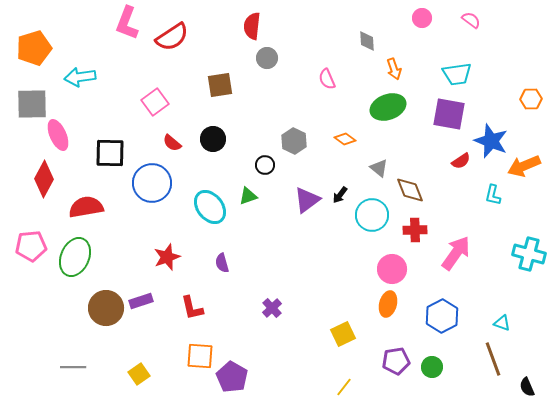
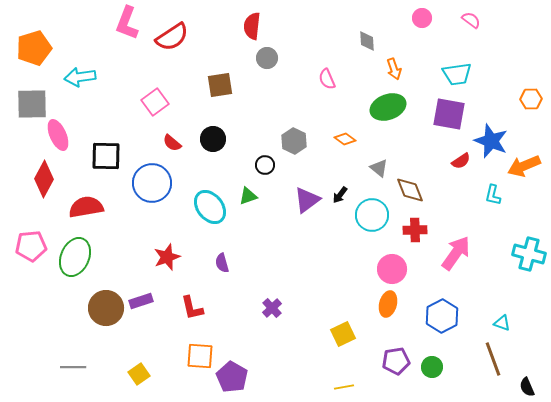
black square at (110, 153): moved 4 px left, 3 px down
yellow line at (344, 387): rotated 42 degrees clockwise
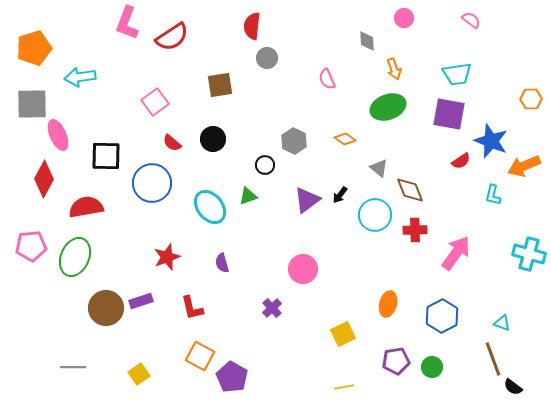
pink circle at (422, 18): moved 18 px left
cyan circle at (372, 215): moved 3 px right
pink circle at (392, 269): moved 89 px left
orange square at (200, 356): rotated 24 degrees clockwise
black semicircle at (527, 387): moved 14 px left; rotated 30 degrees counterclockwise
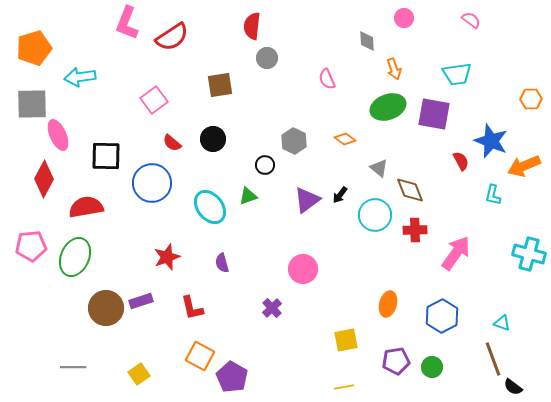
pink square at (155, 102): moved 1 px left, 2 px up
purple square at (449, 114): moved 15 px left
red semicircle at (461, 161): rotated 84 degrees counterclockwise
yellow square at (343, 334): moved 3 px right, 6 px down; rotated 15 degrees clockwise
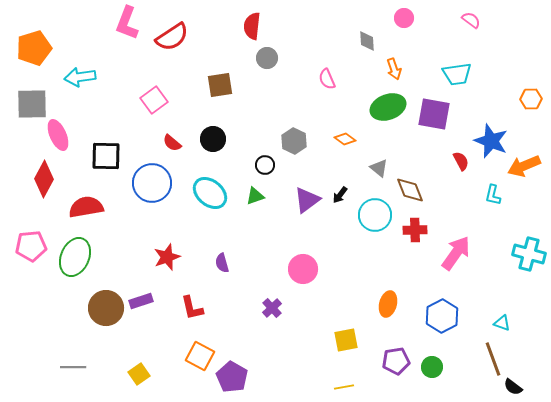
green triangle at (248, 196): moved 7 px right
cyan ellipse at (210, 207): moved 14 px up; rotated 12 degrees counterclockwise
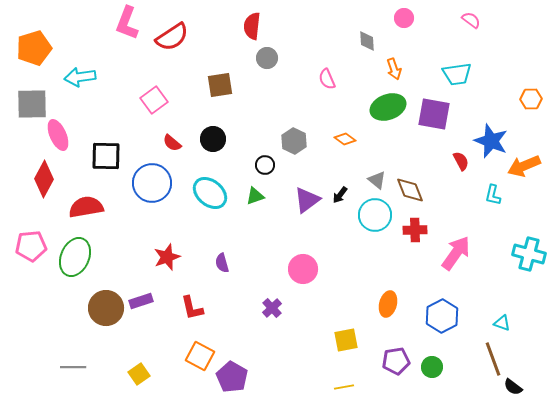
gray triangle at (379, 168): moved 2 px left, 12 px down
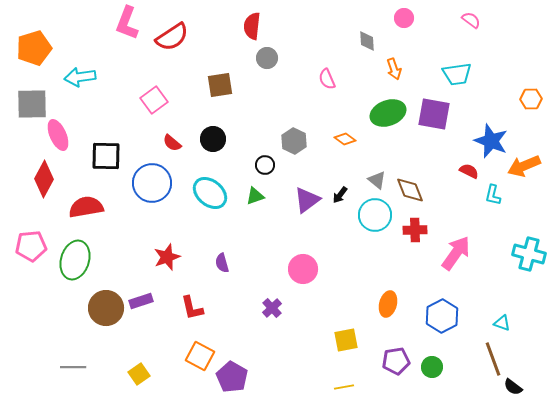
green ellipse at (388, 107): moved 6 px down
red semicircle at (461, 161): moved 8 px right, 10 px down; rotated 36 degrees counterclockwise
green ellipse at (75, 257): moved 3 px down; rotated 6 degrees counterclockwise
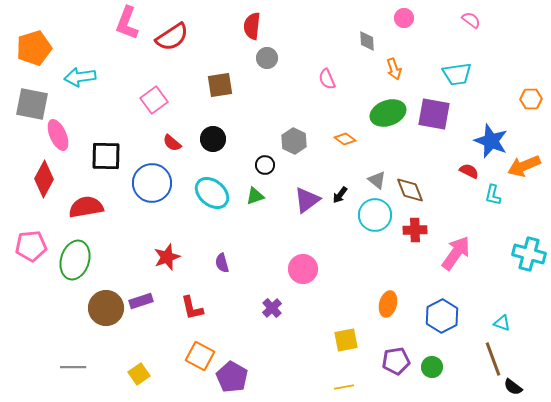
gray square at (32, 104): rotated 12 degrees clockwise
cyan ellipse at (210, 193): moved 2 px right
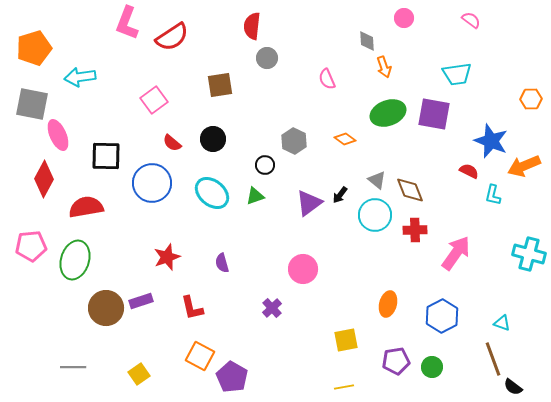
orange arrow at (394, 69): moved 10 px left, 2 px up
purple triangle at (307, 200): moved 2 px right, 3 px down
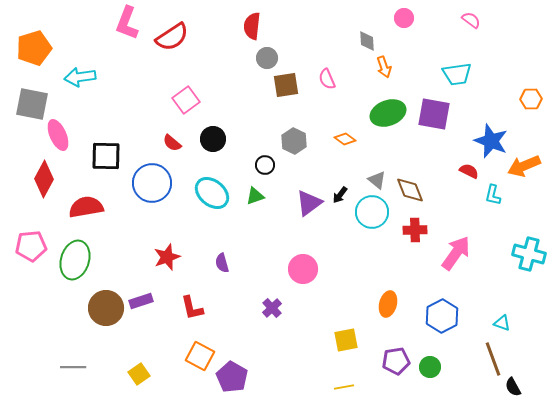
brown square at (220, 85): moved 66 px right
pink square at (154, 100): moved 32 px right
cyan circle at (375, 215): moved 3 px left, 3 px up
green circle at (432, 367): moved 2 px left
black semicircle at (513, 387): rotated 24 degrees clockwise
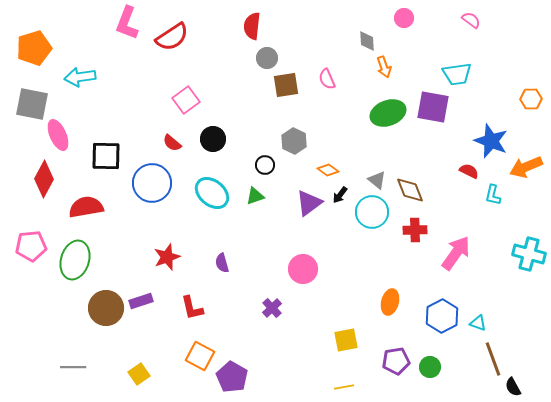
purple square at (434, 114): moved 1 px left, 7 px up
orange diamond at (345, 139): moved 17 px left, 31 px down
orange arrow at (524, 166): moved 2 px right, 1 px down
orange ellipse at (388, 304): moved 2 px right, 2 px up
cyan triangle at (502, 323): moved 24 px left
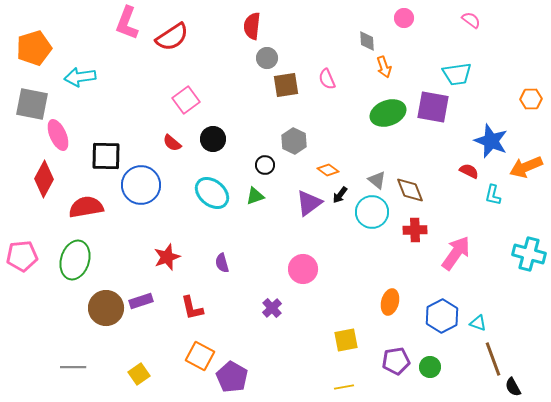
blue circle at (152, 183): moved 11 px left, 2 px down
pink pentagon at (31, 246): moved 9 px left, 10 px down
